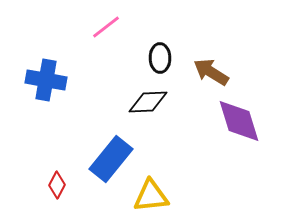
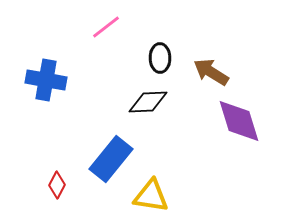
yellow triangle: rotated 15 degrees clockwise
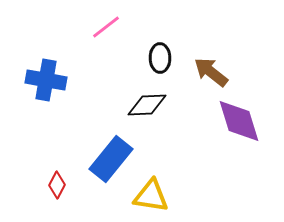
brown arrow: rotated 6 degrees clockwise
black diamond: moved 1 px left, 3 px down
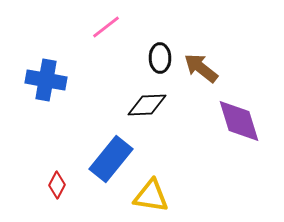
brown arrow: moved 10 px left, 4 px up
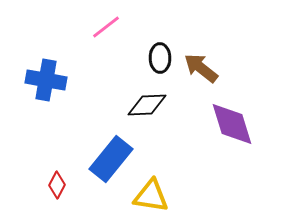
purple diamond: moved 7 px left, 3 px down
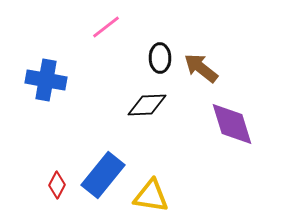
blue rectangle: moved 8 px left, 16 px down
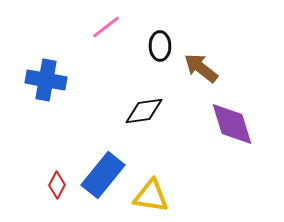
black ellipse: moved 12 px up
black diamond: moved 3 px left, 6 px down; rotated 6 degrees counterclockwise
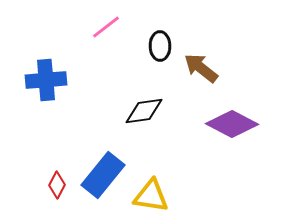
blue cross: rotated 15 degrees counterclockwise
purple diamond: rotated 45 degrees counterclockwise
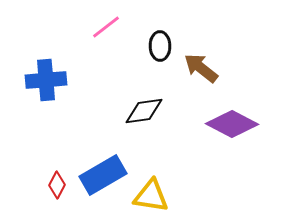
blue rectangle: rotated 21 degrees clockwise
